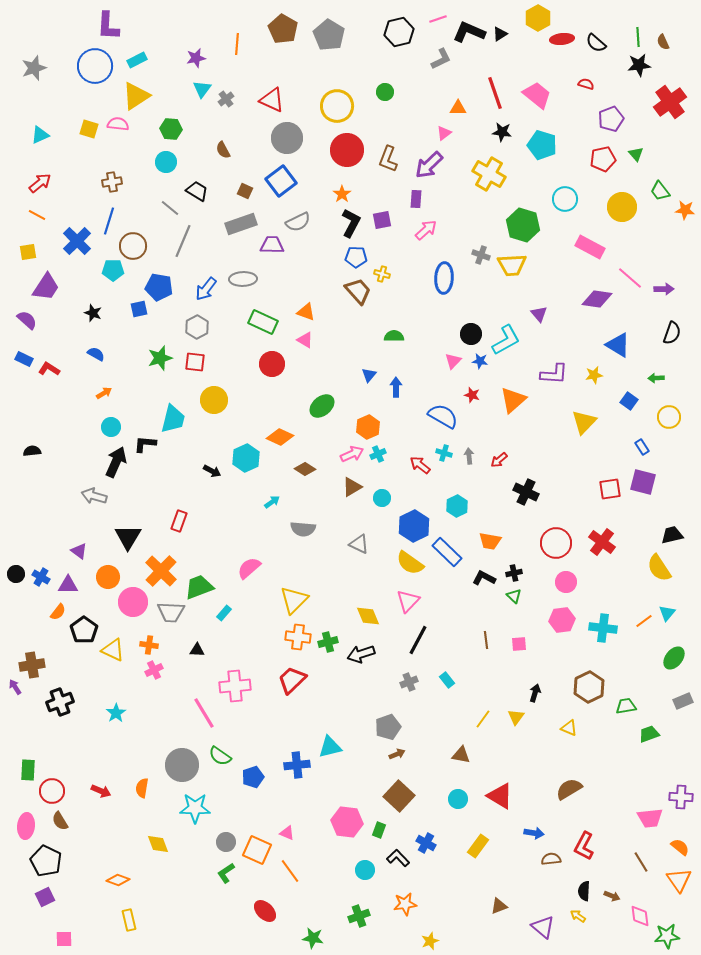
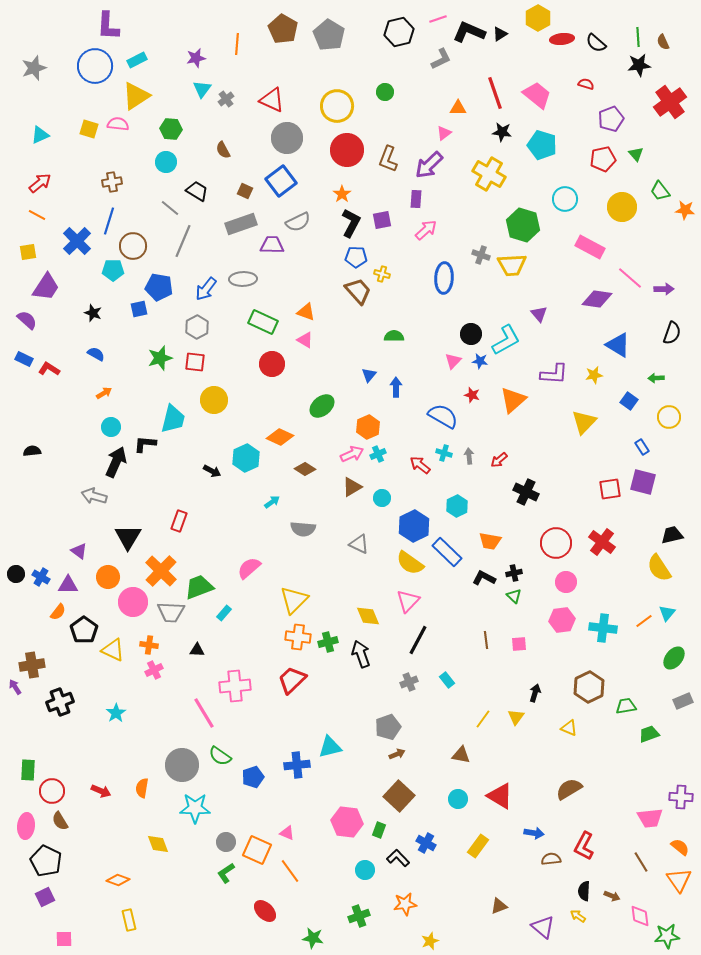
black arrow at (361, 654): rotated 88 degrees clockwise
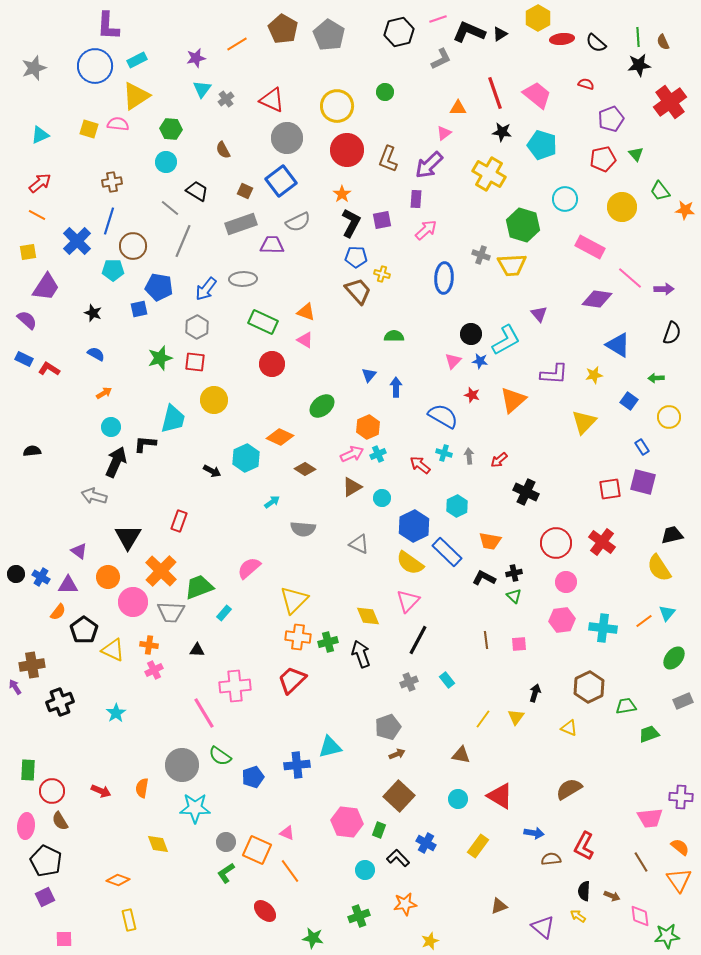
orange line at (237, 44): rotated 55 degrees clockwise
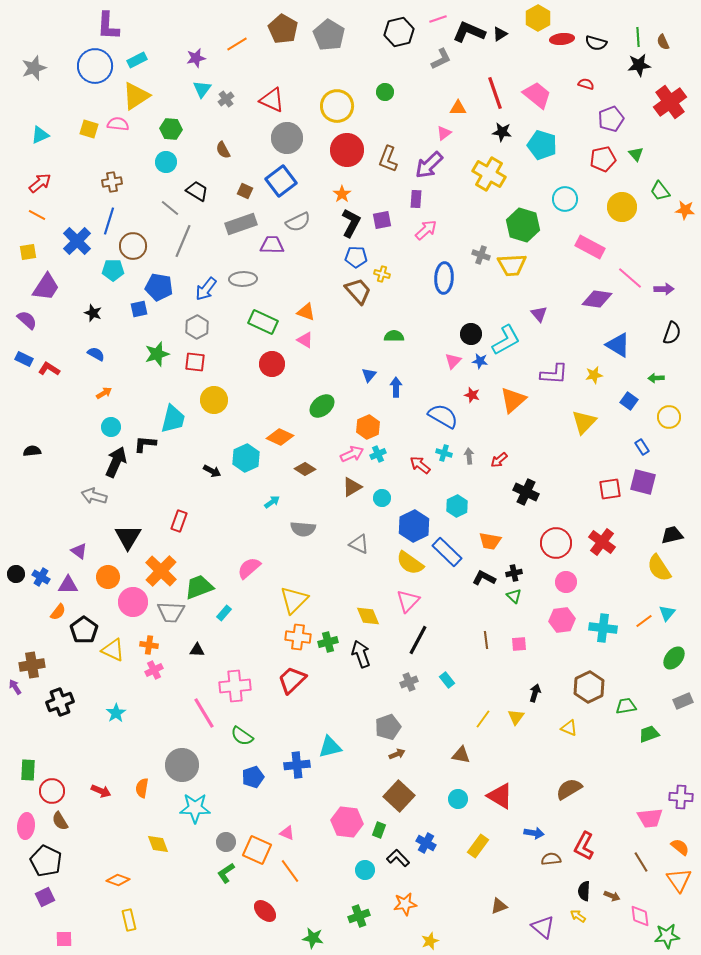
black semicircle at (596, 43): rotated 25 degrees counterclockwise
green star at (160, 358): moved 3 px left, 4 px up
green semicircle at (220, 756): moved 22 px right, 20 px up
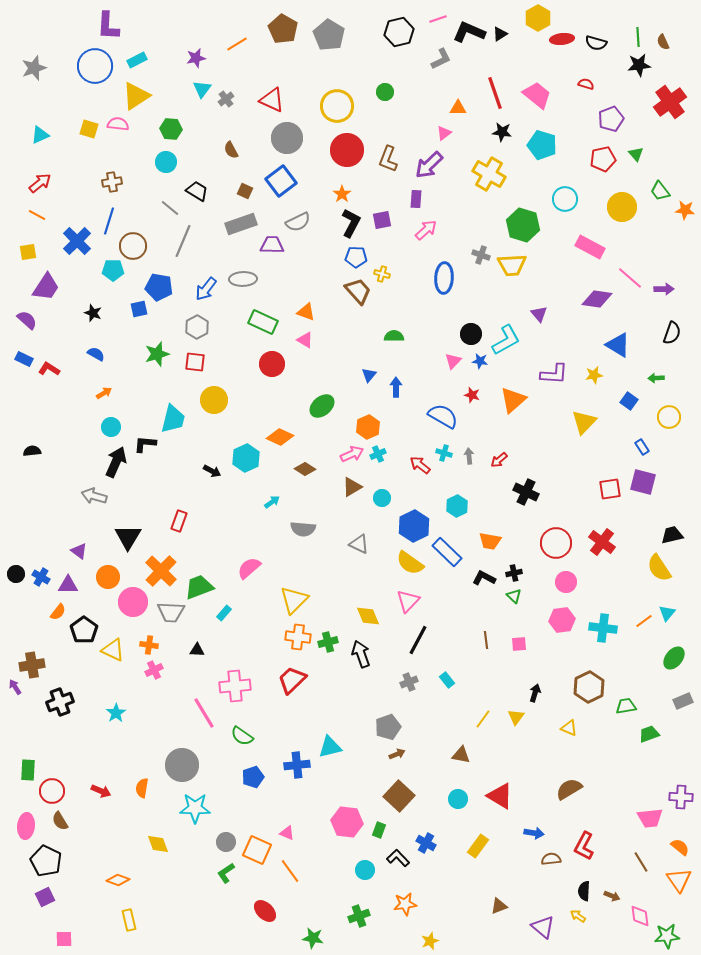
brown semicircle at (223, 150): moved 8 px right
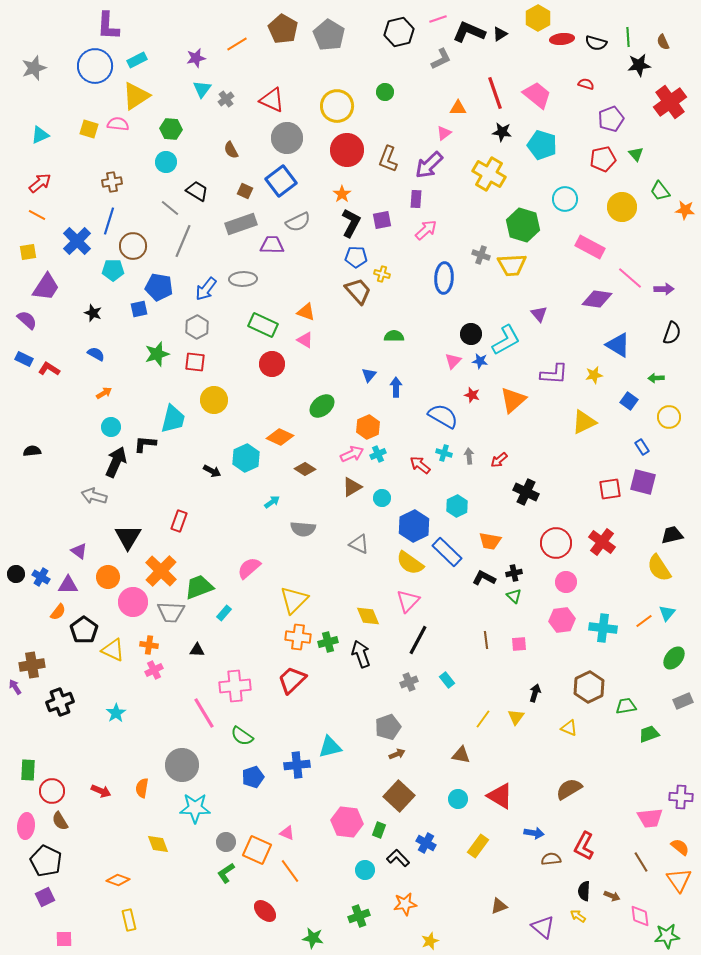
green line at (638, 37): moved 10 px left
green rectangle at (263, 322): moved 3 px down
yellow triangle at (584, 422): rotated 20 degrees clockwise
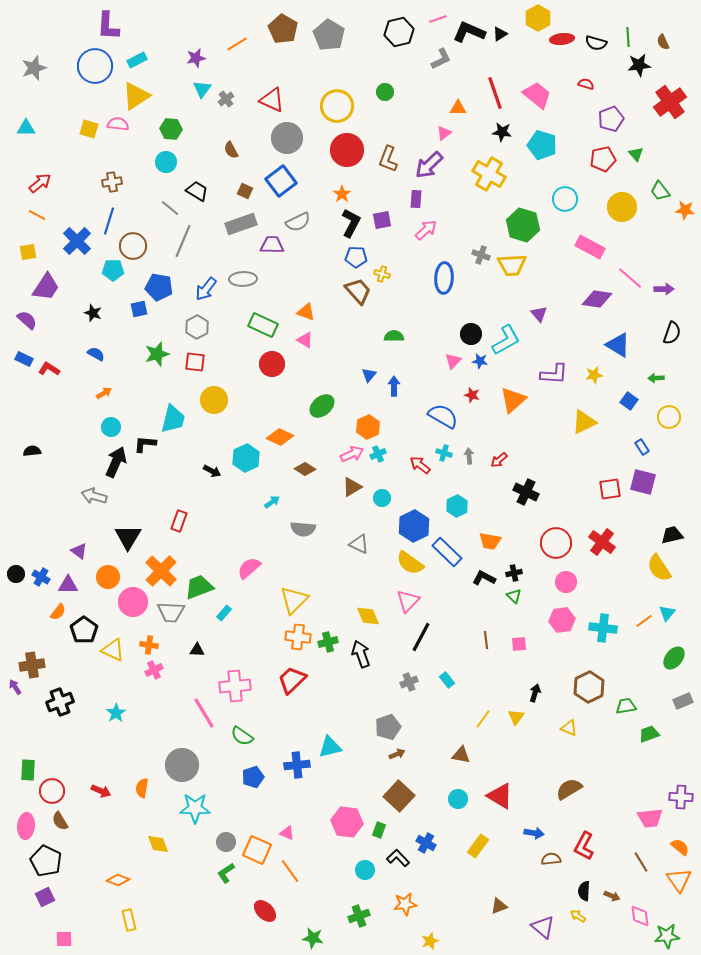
cyan triangle at (40, 135): moved 14 px left, 7 px up; rotated 24 degrees clockwise
blue arrow at (396, 387): moved 2 px left, 1 px up
black line at (418, 640): moved 3 px right, 3 px up
